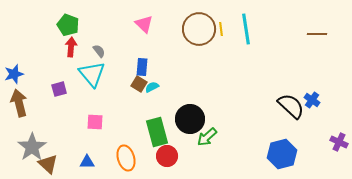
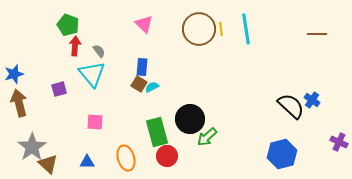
red arrow: moved 4 px right, 1 px up
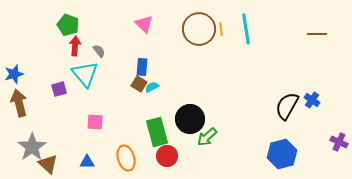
cyan triangle: moved 7 px left
black semicircle: moved 4 px left; rotated 104 degrees counterclockwise
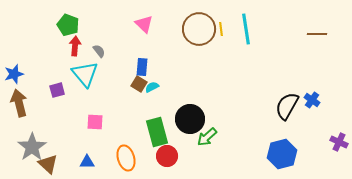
purple square: moved 2 px left, 1 px down
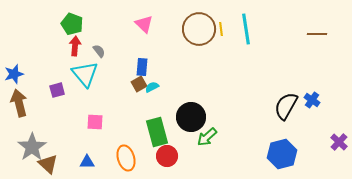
green pentagon: moved 4 px right, 1 px up
brown square: rotated 28 degrees clockwise
black semicircle: moved 1 px left
black circle: moved 1 px right, 2 px up
purple cross: rotated 18 degrees clockwise
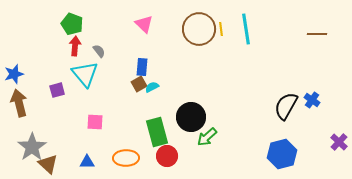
orange ellipse: rotated 75 degrees counterclockwise
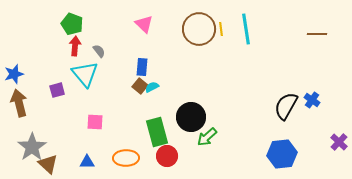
brown square: moved 1 px right, 2 px down; rotated 21 degrees counterclockwise
blue hexagon: rotated 8 degrees clockwise
